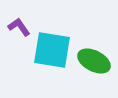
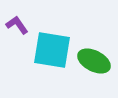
purple L-shape: moved 2 px left, 2 px up
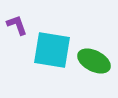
purple L-shape: rotated 15 degrees clockwise
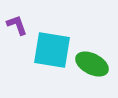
green ellipse: moved 2 px left, 3 px down
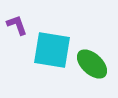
green ellipse: rotated 16 degrees clockwise
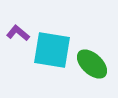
purple L-shape: moved 1 px right, 8 px down; rotated 30 degrees counterclockwise
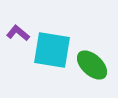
green ellipse: moved 1 px down
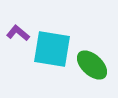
cyan square: moved 1 px up
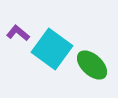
cyan square: rotated 27 degrees clockwise
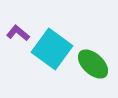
green ellipse: moved 1 px right, 1 px up
